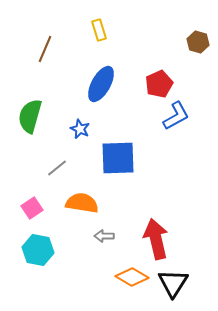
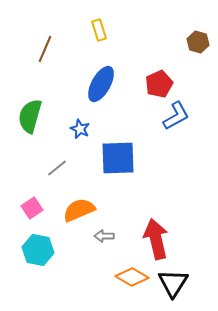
orange semicircle: moved 3 px left, 7 px down; rotated 32 degrees counterclockwise
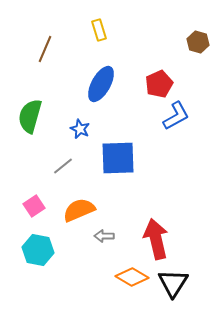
gray line: moved 6 px right, 2 px up
pink square: moved 2 px right, 2 px up
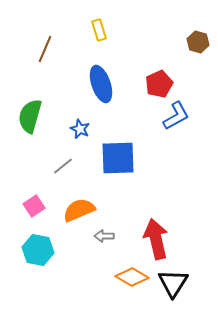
blue ellipse: rotated 48 degrees counterclockwise
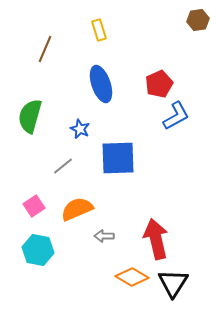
brown hexagon: moved 22 px up; rotated 25 degrees counterclockwise
orange semicircle: moved 2 px left, 1 px up
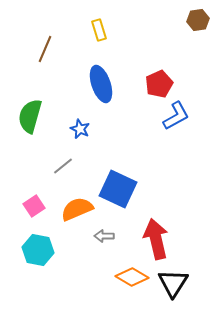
blue square: moved 31 px down; rotated 27 degrees clockwise
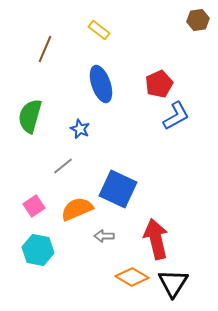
yellow rectangle: rotated 35 degrees counterclockwise
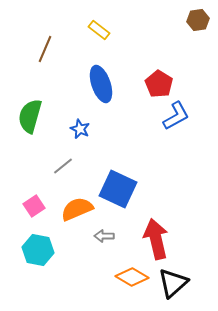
red pentagon: rotated 16 degrees counterclockwise
black triangle: rotated 16 degrees clockwise
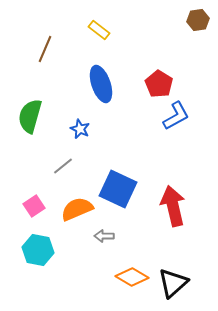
red arrow: moved 17 px right, 33 px up
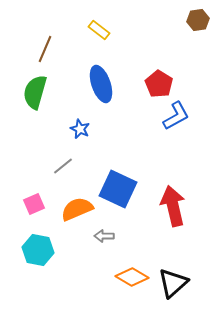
green semicircle: moved 5 px right, 24 px up
pink square: moved 2 px up; rotated 10 degrees clockwise
